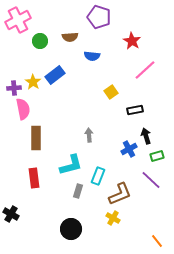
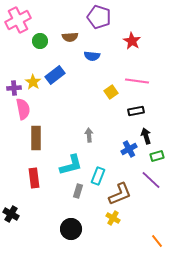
pink line: moved 8 px left, 11 px down; rotated 50 degrees clockwise
black rectangle: moved 1 px right, 1 px down
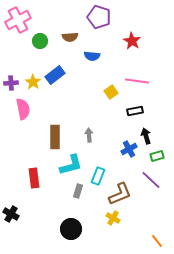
purple cross: moved 3 px left, 5 px up
black rectangle: moved 1 px left
brown rectangle: moved 19 px right, 1 px up
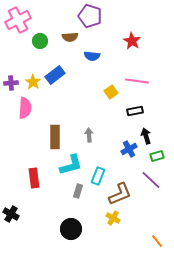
purple pentagon: moved 9 px left, 1 px up
pink semicircle: moved 2 px right, 1 px up; rotated 15 degrees clockwise
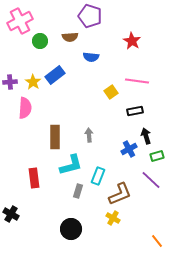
pink cross: moved 2 px right, 1 px down
blue semicircle: moved 1 px left, 1 px down
purple cross: moved 1 px left, 1 px up
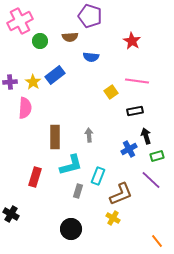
red rectangle: moved 1 px right, 1 px up; rotated 24 degrees clockwise
brown L-shape: moved 1 px right
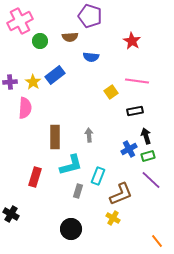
green rectangle: moved 9 px left
